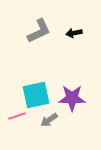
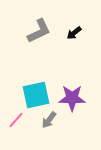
black arrow: rotated 28 degrees counterclockwise
pink line: moved 1 px left, 4 px down; rotated 30 degrees counterclockwise
gray arrow: rotated 18 degrees counterclockwise
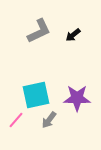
black arrow: moved 1 px left, 2 px down
purple star: moved 5 px right
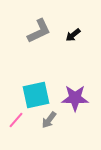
purple star: moved 2 px left
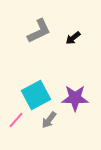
black arrow: moved 3 px down
cyan square: rotated 16 degrees counterclockwise
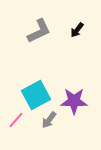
black arrow: moved 4 px right, 8 px up; rotated 14 degrees counterclockwise
purple star: moved 1 px left, 3 px down
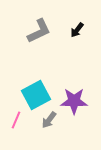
pink line: rotated 18 degrees counterclockwise
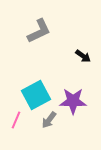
black arrow: moved 6 px right, 26 px down; rotated 91 degrees counterclockwise
purple star: moved 1 px left
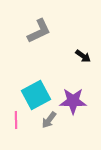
pink line: rotated 24 degrees counterclockwise
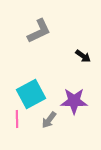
cyan square: moved 5 px left, 1 px up
purple star: moved 1 px right
pink line: moved 1 px right, 1 px up
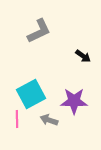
gray arrow: rotated 72 degrees clockwise
